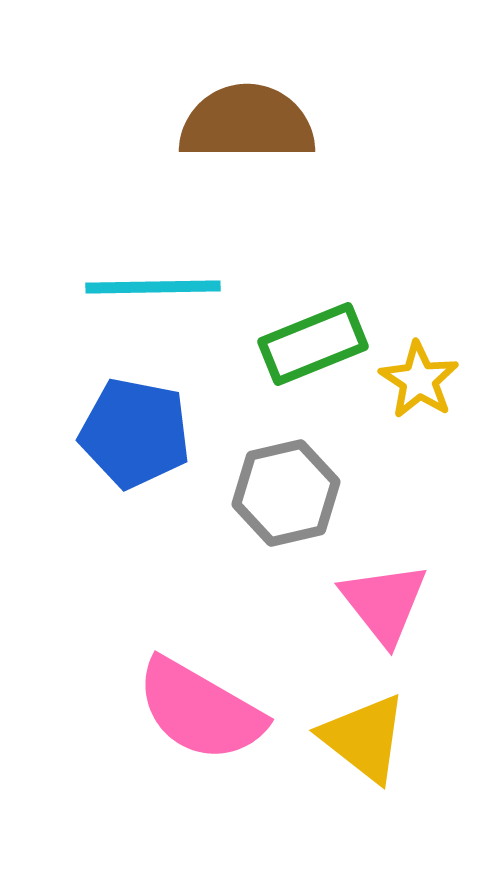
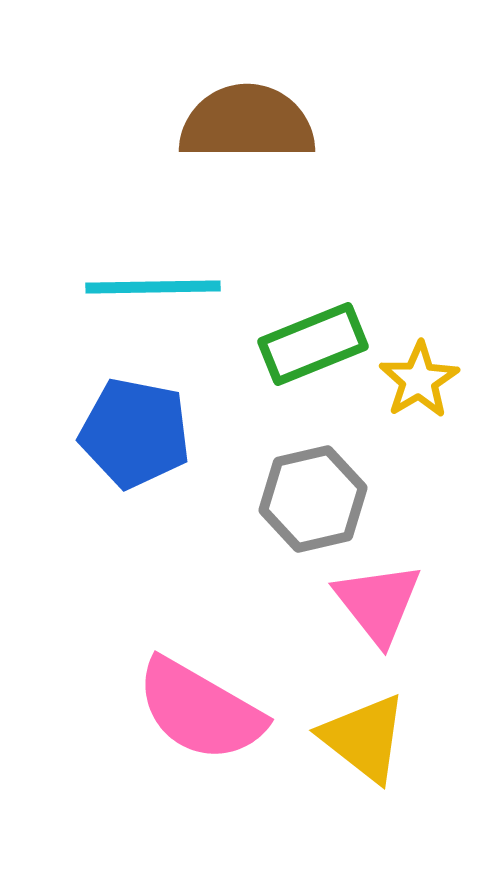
yellow star: rotated 8 degrees clockwise
gray hexagon: moved 27 px right, 6 px down
pink triangle: moved 6 px left
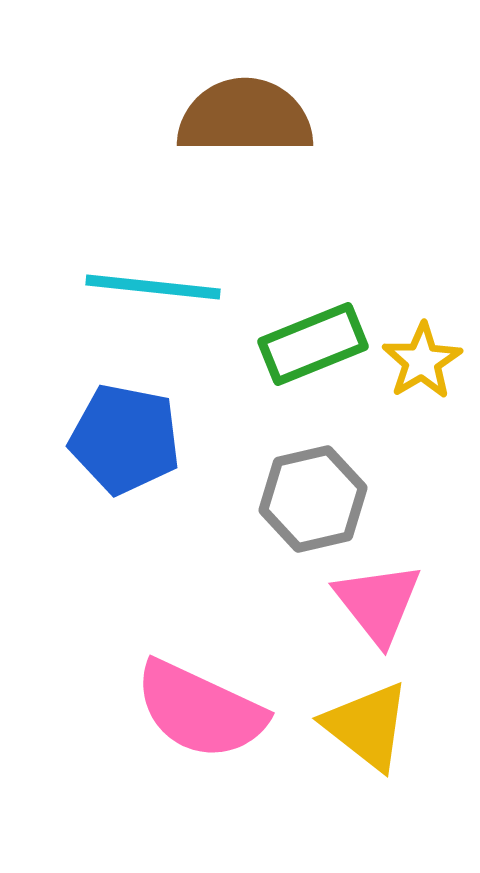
brown semicircle: moved 2 px left, 6 px up
cyan line: rotated 7 degrees clockwise
yellow star: moved 3 px right, 19 px up
blue pentagon: moved 10 px left, 6 px down
pink semicircle: rotated 5 degrees counterclockwise
yellow triangle: moved 3 px right, 12 px up
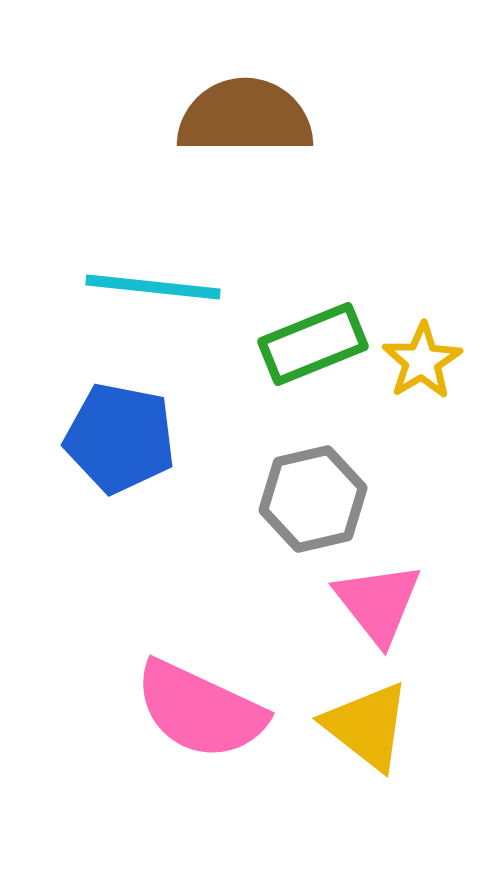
blue pentagon: moved 5 px left, 1 px up
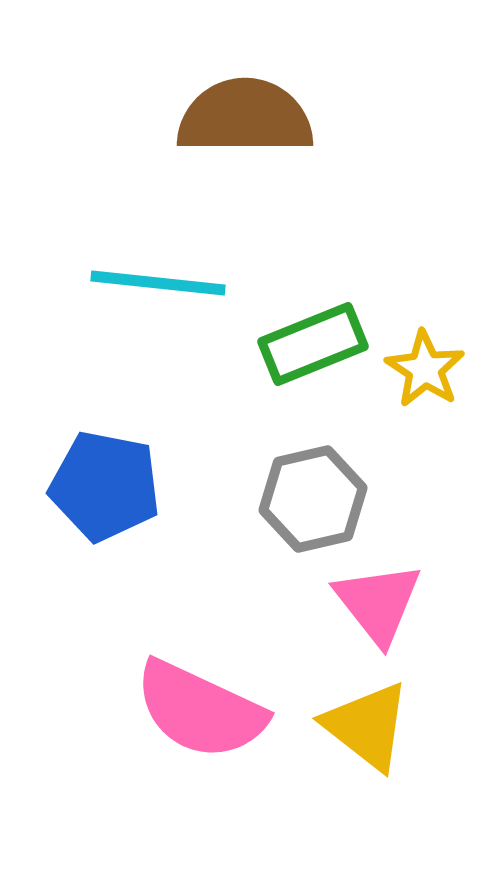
cyan line: moved 5 px right, 4 px up
yellow star: moved 3 px right, 8 px down; rotated 8 degrees counterclockwise
blue pentagon: moved 15 px left, 48 px down
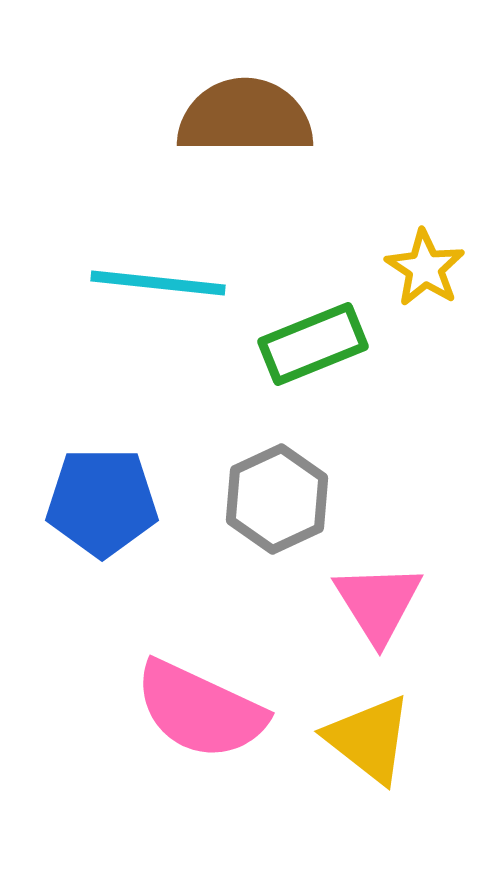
yellow star: moved 101 px up
blue pentagon: moved 3 px left, 16 px down; rotated 11 degrees counterclockwise
gray hexagon: moved 36 px left; rotated 12 degrees counterclockwise
pink triangle: rotated 6 degrees clockwise
yellow triangle: moved 2 px right, 13 px down
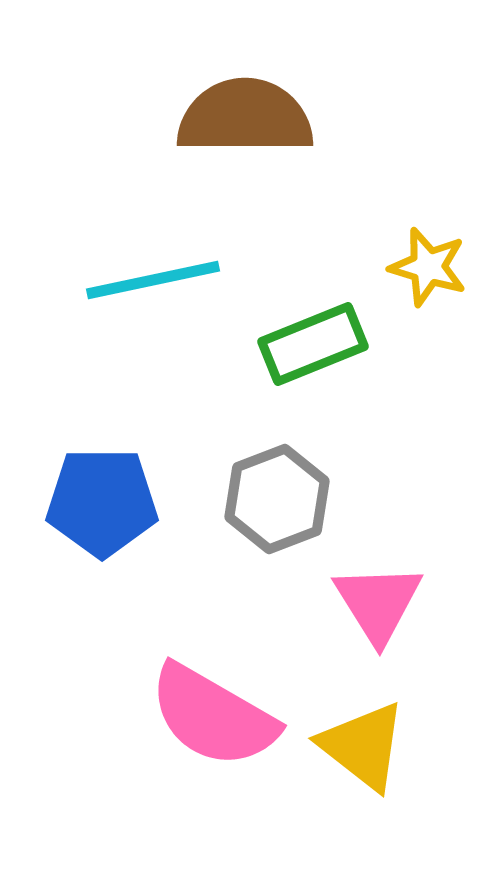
yellow star: moved 3 px right, 1 px up; rotated 16 degrees counterclockwise
cyan line: moved 5 px left, 3 px up; rotated 18 degrees counterclockwise
gray hexagon: rotated 4 degrees clockwise
pink semicircle: moved 13 px right, 6 px down; rotated 5 degrees clockwise
yellow triangle: moved 6 px left, 7 px down
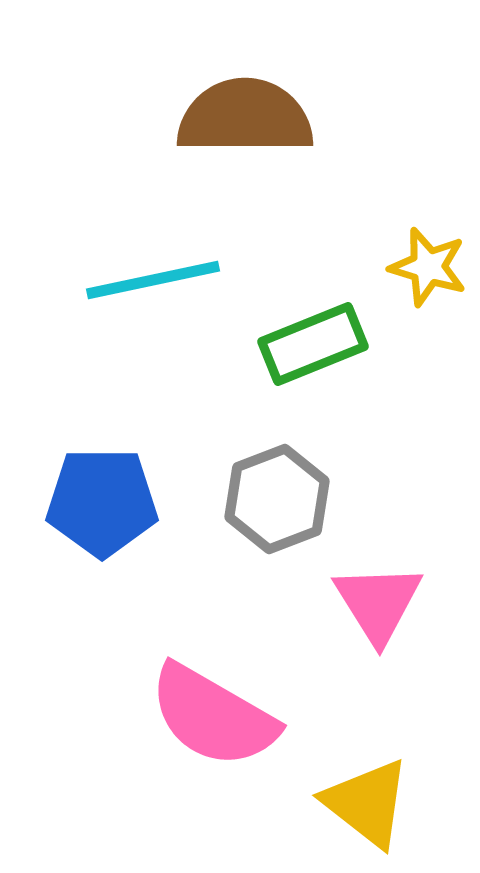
yellow triangle: moved 4 px right, 57 px down
